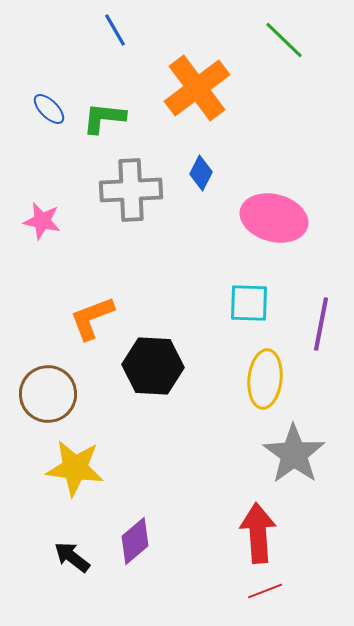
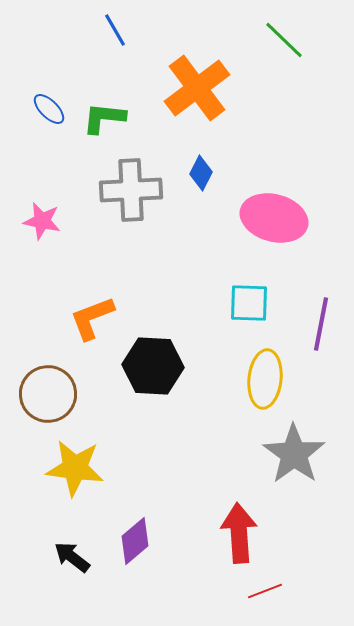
red arrow: moved 19 px left
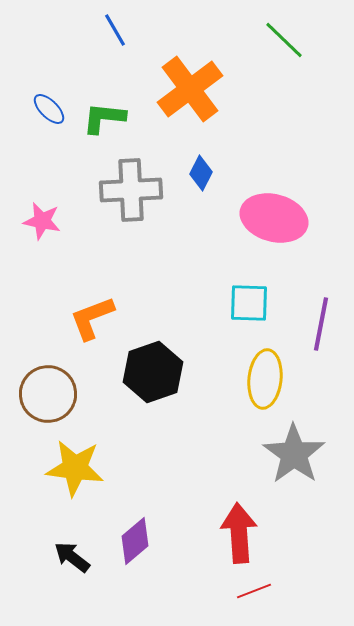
orange cross: moved 7 px left, 1 px down
black hexagon: moved 6 px down; rotated 22 degrees counterclockwise
red line: moved 11 px left
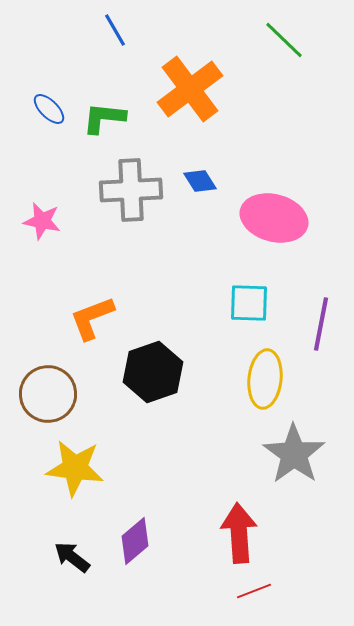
blue diamond: moved 1 px left, 8 px down; rotated 60 degrees counterclockwise
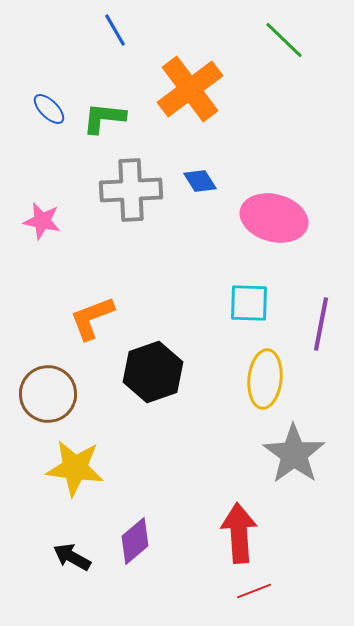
black arrow: rotated 9 degrees counterclockwise
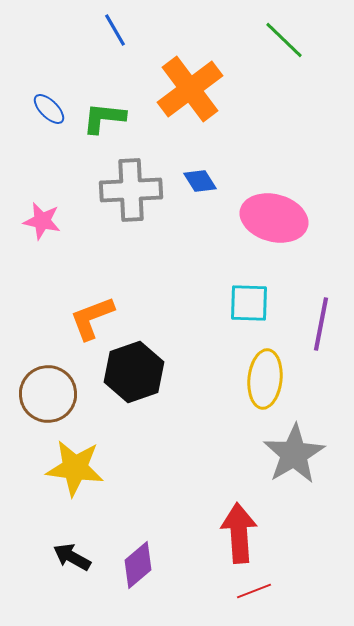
black hexagon: moved 19 px left
gray star: rotated 6 degrees clockwise
purple diamond: moved 3 px right, 24 px down
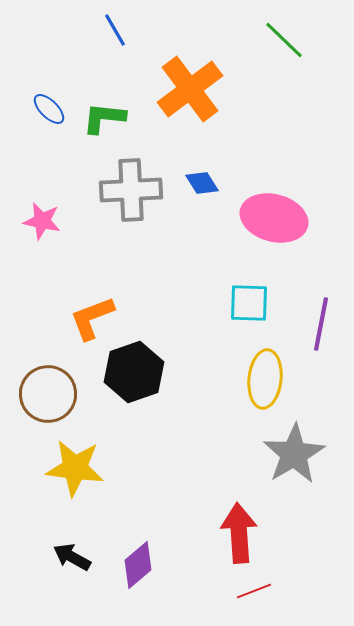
blue diamond: moved 2 px right, 2 px down
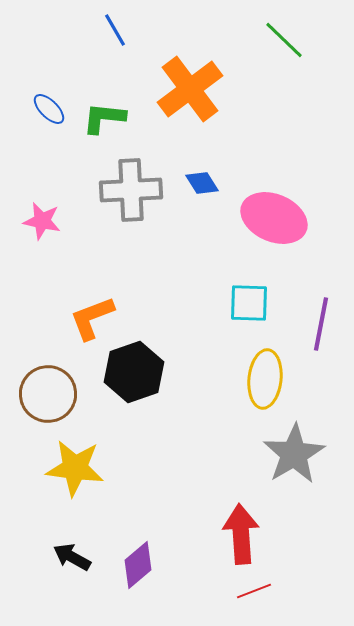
pink ellipse: rotated 8 degrees clockwise
red arrow: moved 2 px right, 1 px down
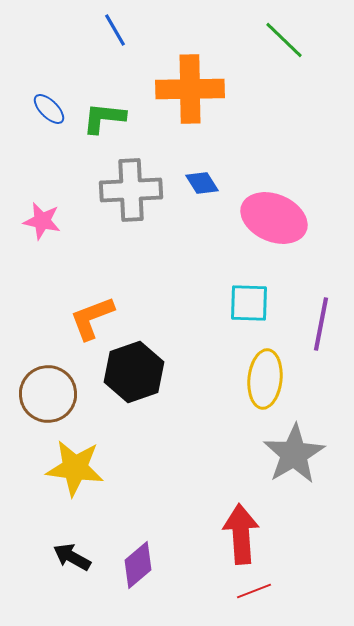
orange cross: rotated 36 degrees clockwise
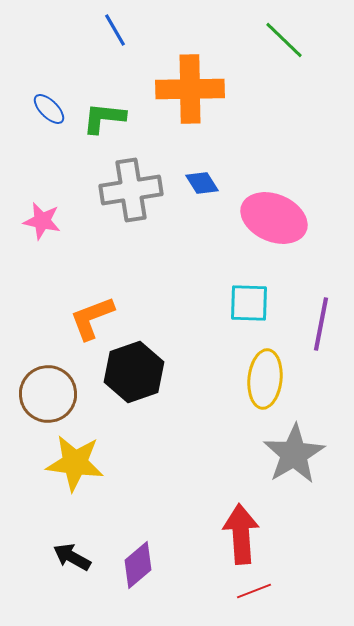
gray cross: rotated 6 degrees counterclockwise
yellow star: moved 5 px up
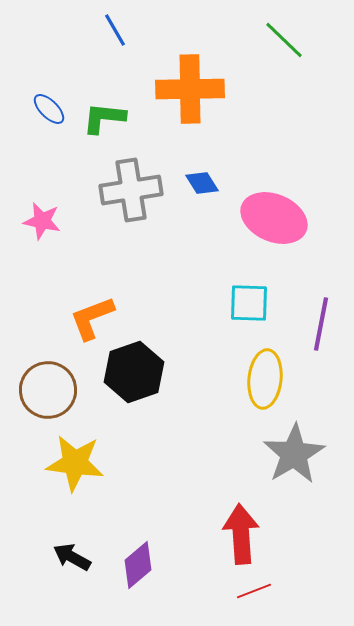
brown circle: moved 4 px up
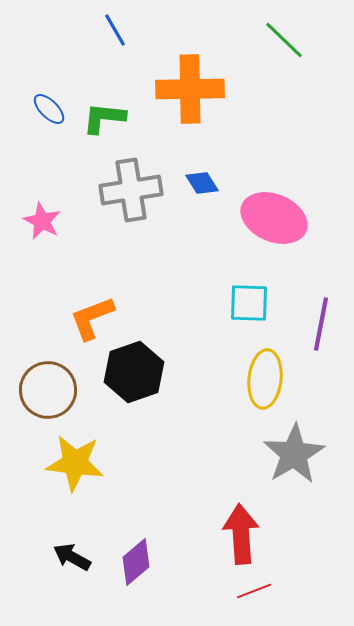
pink star: rotated 15 degrees clockwise
purple diamond: moved 2 px left, 3 px up
